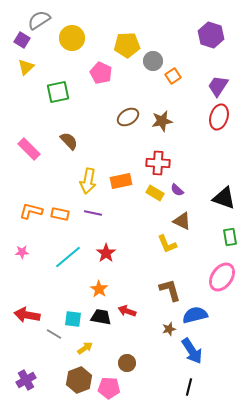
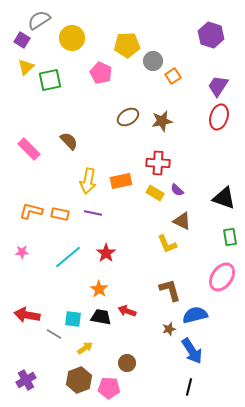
green square at (58, 92): moved 8 px left, 12 px up
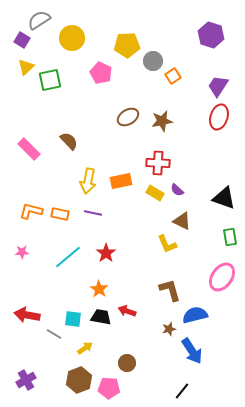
black line at (189, 387): moved 7 px left, 4 px down; rotated 24 degrees clockwise
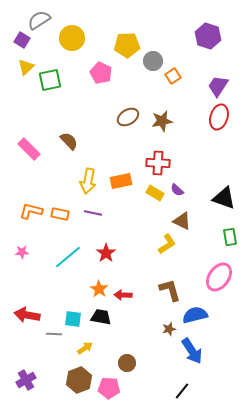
purple hexagon at (211, 35): moved 3 px left, 1 px down
yellow L-shape at (167, 244): rotated 100 degrees counterclockwise
pink ellipse at (222, 277): moved 3 px left
red arrow at (127, 311): moved 4 px left, 16 px up; rotated 18 degrees counterclockwise
gray line at (54, 334): rotated 28 degrees counterclockwise
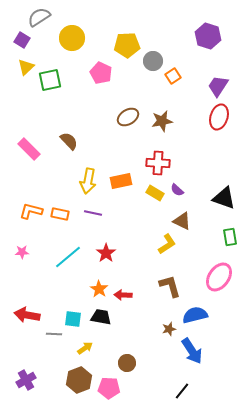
gray semicircle at (39, 20): moved 3 px up
brown L-shape at (170, 290): moved 4 px up
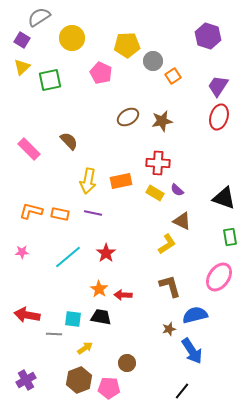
yellow triangle at (26, 67): moved 4 px left
